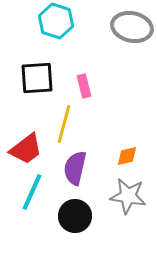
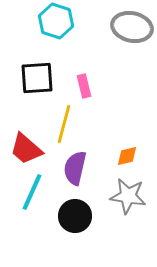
red trapezoid: rotated 78 degrees clockwise
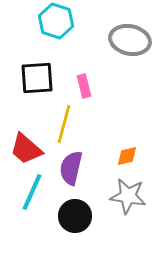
gray ellipse: moved 2 px left, 13 px down
purple semicircle: moved 4 px left
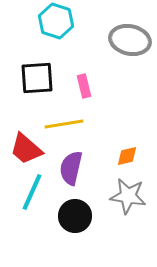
yellow line: rotated 66 degrees clockwise
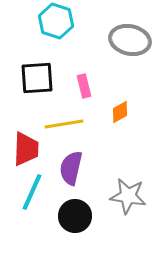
red trapezoid: rotated 129 degrees counterclockwise
orange diamond: moved 7 px left, 44 px up; rotated 15 degrees counterclockwise
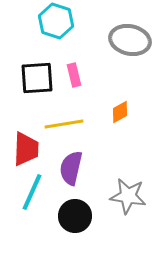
pink rectangle: moved 10 px left, 11 px up
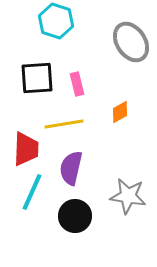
gray ellipse: moved 1 px right, 2 px down; rotated 45 degrees clockwise
pink rectangle: moved 3 px right, 9 px down
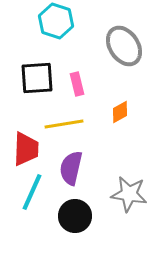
gray ellipse: moved 7 px left, 4 px down
gray star: moved 1 px right, 2 px up
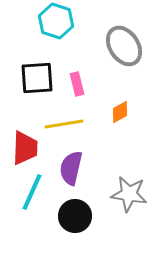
red trapezoid: moved 1 px left, 1 px up
